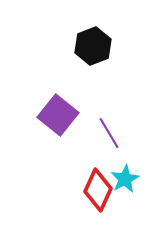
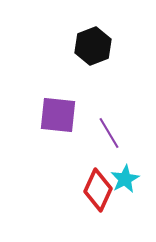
purple square: rotated 33 degrees counterclockwise
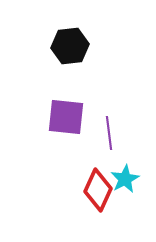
black hexagon: moved 23 px left; rotated 15 degrees clockwise
purple square: moved 8 px right, 2 px down
purple line: rotated 24 degrees clockwise
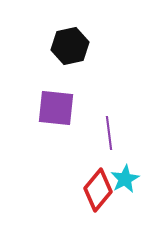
black hexagon: rotated 6 degrees counterclockwise
purple square: moved 10 px left, 9 px up
red diamond: rotated 15 degrees clockwise
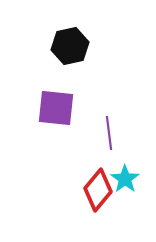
cyan star: rotated 8 degrees counterclockwise
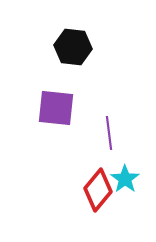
black hexagon: moved 3 px right, 1 px down; rotated 18 degrees clockwise
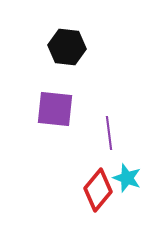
black hexagon: moved 6 px left
purple square: moved 1 px left, 1 px down
cyan star: moved 2 px right, 1 px up; rotated 16 degrees counterclockwise
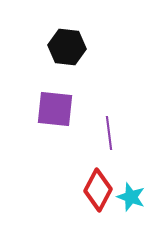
cyan star: moved 4 px right, 19 px down
red diamond: rotated 12 degrees counterclockwise
